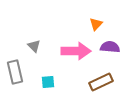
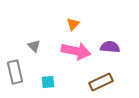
orange triangle: moved 23 px left
pink arrow: rotated 12 degrees clockwise
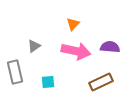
gray triangle: rotated 40 degrees clockwise
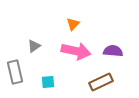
purple semicircle: moved 3 px right, 4 px down
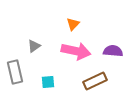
brown rectangle: moved 6 px left, 1 px up
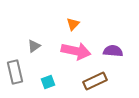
cyan square: rotated 16 degrees counterclockwise
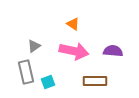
orange triangle: rotated 40 degrees counterclockwise
pink arrow: moved 2 px left
gray rectangle: moved 11 px right
brown rectangle: rotated 25 degrees clockwise
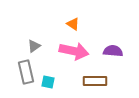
cyan square: rotated 32 degrees clockwise
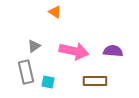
orange triangle: moved 18 px left, 12 px up
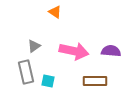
purple semicircle: moved 2 px left
cyan square: moved 1 px up
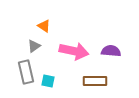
orange triangle: moved 11 px left, 14 px down
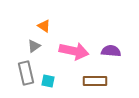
gray rectangle: moved 1 px down
